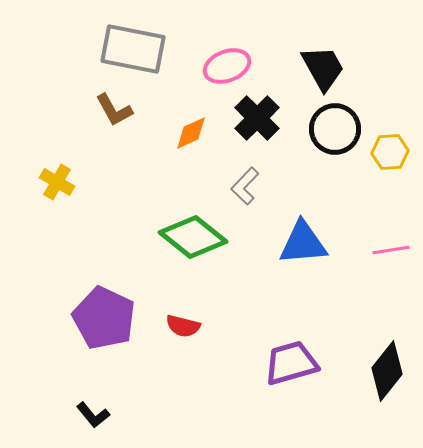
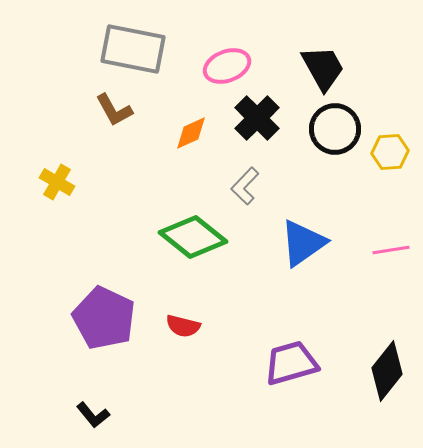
blue triangle: rotated 30 degrees counterclockwise
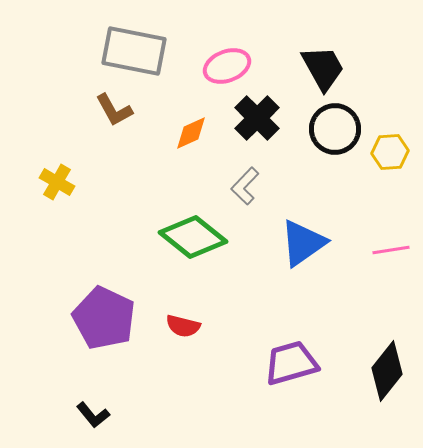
gray rectangle: moved 1 px right, 2 px down
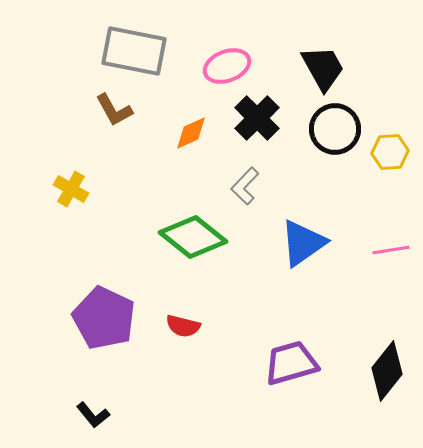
yellow cross: moved 14 px right, 7 px down
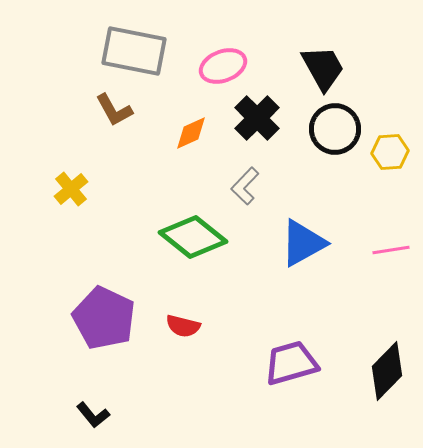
pink ellipse: moved 4 px left
yellow cross: rotated 20 degrees clockwise
blue triangle: rotated 6 degrees clockwise
black diamond: rotated 6 degrees clockwise
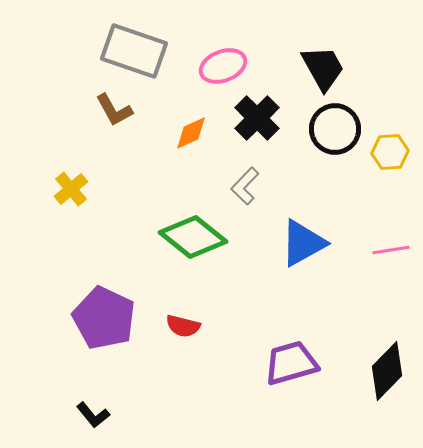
gray rectangle: rotated 8 degrees clockwise
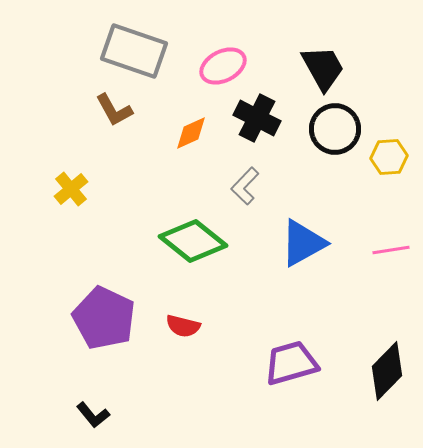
pink ellipse: rotated 6 degrees counterclockwise
black cross: rotated 18 degrees counterclockwise
yellow hexagon: moved 1 px left, 5 px down
green diamond: moved 4 px down
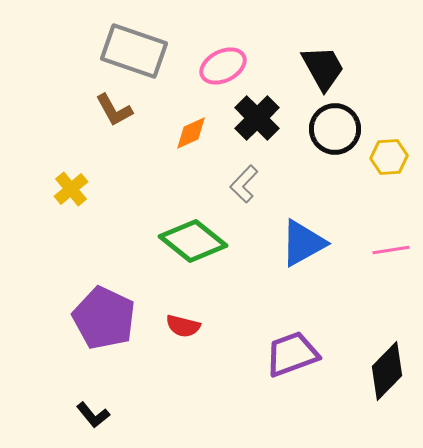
black cross: rotated 18 degrees clockwise
gray L-shape: moved 1 px left, 2 px up
purple trapezoid: moved 1 px right, 9 px up; rotated 4 degrees counterclockwise
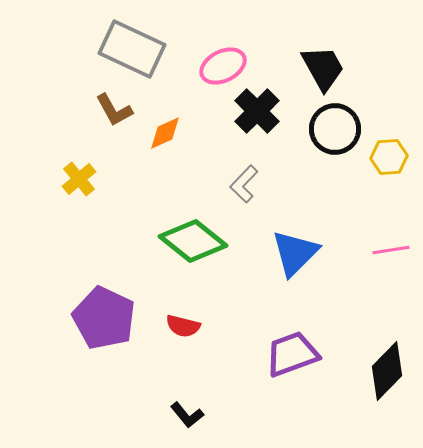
gray rectangle: moved 2 px left, 2 px up; rotated 6 degrees clockwise
black cross: moved 7 px up
orange diamond: moved 26 px left
yellow cross: moved 8 px right, 10 px up
blue triangle: moved 8 px left, 10 px down; rotated 16 degrees counterclockwise
black L-shape: moved 94 px right
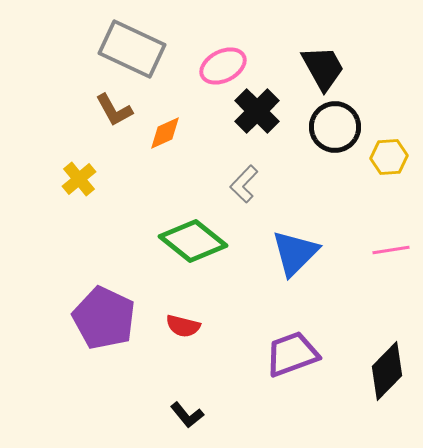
black circle: moved 2 px up
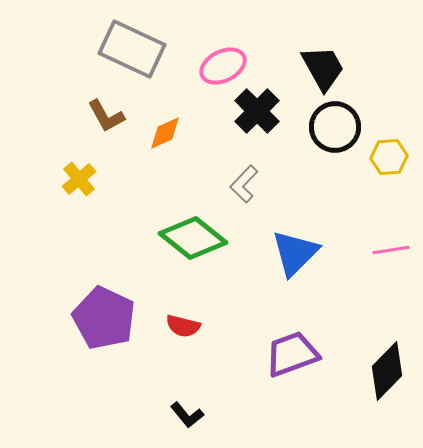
brown L-shape: moved 8 px left, 6 px down
green diamond: moved 3 px up
